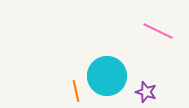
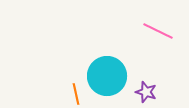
orange line: moved 3 px down
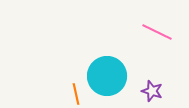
pink line: moved 1 px left, 1 px down
purple star: moved 6 px right, 1 px up
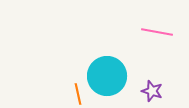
pink line: rotated 16 degrees counterclockwise
orange line: moved 2 px right
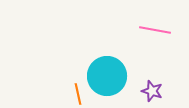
pink line: moved 2 px left, 2 px up
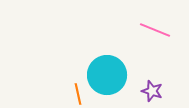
pink line: rotated 12 degrees clockwise
cyan circle: moved 1 px up
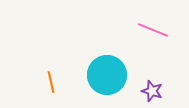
pink line: moved 2 px left
orange line: moved 27 px left, 12 px up
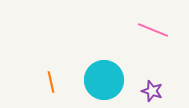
cyan circle: moved 3 px left, 5 px down
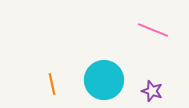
orange line: moved 1 px right, 2 px down
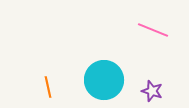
orange line: moved 4 px left, 3 px down
